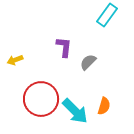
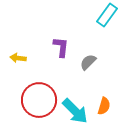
purple L-shape: moved 3 px left
yellow arrow: moved 3 px right, 2 px up; rotated 28 degrees clockwise
red circle: moved 2 px left, 1 px down
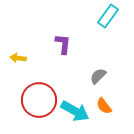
cyan rectangle: moved 1 px right, 1 px down
purple L-shape: moved 2 px right, 3 px up
gray semicircle: moved 10 px right, 14 px down
orange semicircle: rotated 126 degrees clockwise
cyan arrow: rotated 16 degrees counterclockwise
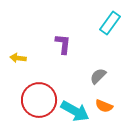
cyan rectangle: moved 2 px right, 7 px down
orange semicircle: rotated 30 degrees counterclockwise
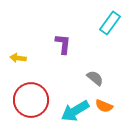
gray semicircle: moved 3 px left, 2 px down; rotated 84 degrees clockwise
red circle: moved 8 px left
cyan arrow: rotated 120 degrees clockwise
